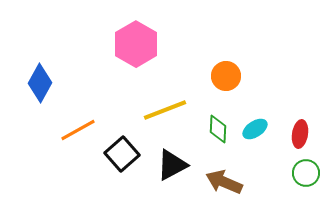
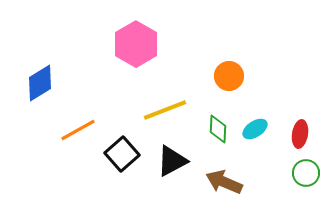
orange circle: moved 3 px right
blue diamond: rotated 30 degrees clockwise
black triangle: moved 4 px up
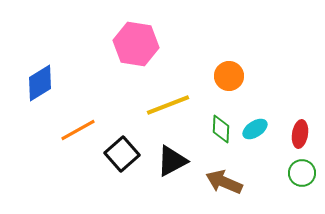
pink hexagon: rotated 21 degrees counterclockwise
yellow line: moved 3 px right, 5 px up
green diamond: moved 3 px right
green circle: moved 4 px left
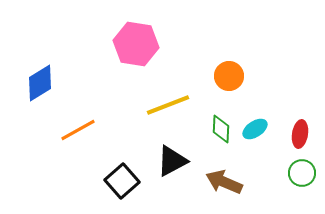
black square: moved 27 px down
